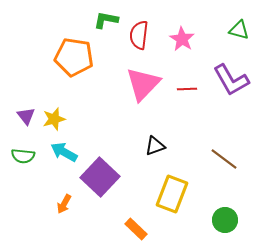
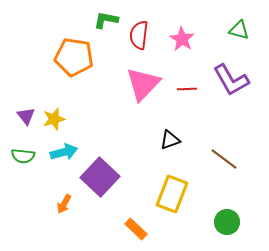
black triangle: moved 15 px right, 6 px up
cyan arrow: rotated 136 degrees clockwise
green circle: moved 2 px right, 2 px down
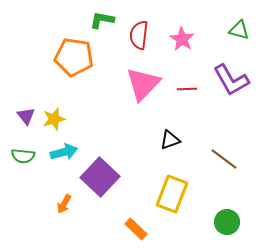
green L-shape: moved 4 px left
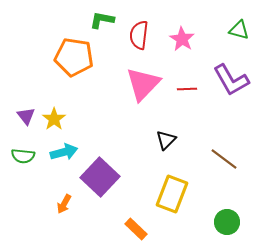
yellow star: rotated 20 degrees counterclockwise
black triangle: moved 4 px left; rotated 25 degrees counterclockwise
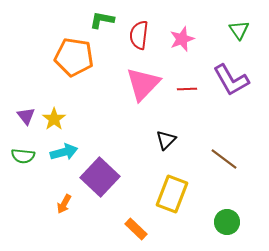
green triangle: rotated 40 degrees clockwise
pink star: rotated 20 degrees clockwise
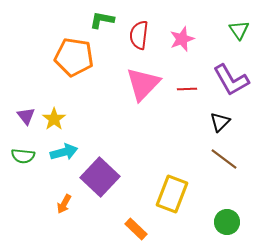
black triangle: moved 54 px right, 18 px up
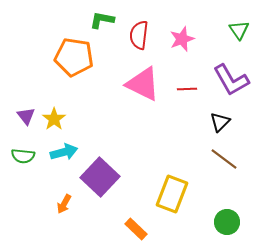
pink triangle: rotated 48 degrees counterclockwise
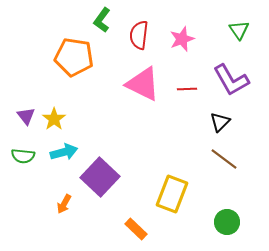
green L-shape: rotated 65 degrees counterclockwise
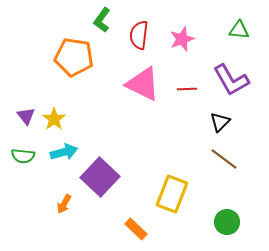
green triangle: rotated 50 degrees counterclockwise
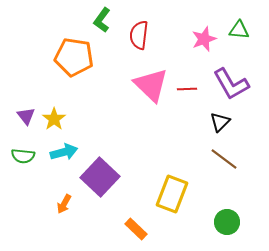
pink star: moved 22 px right
purple L-shape: moved 4 px down
pink triangle: moved 8 px right, 1 px down; rotated 18 degrees clockwise
